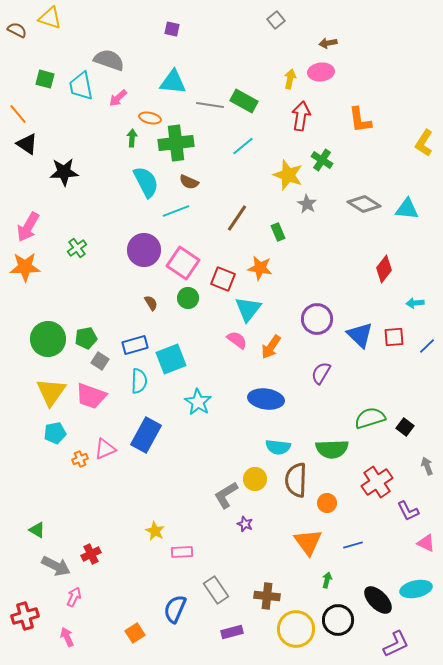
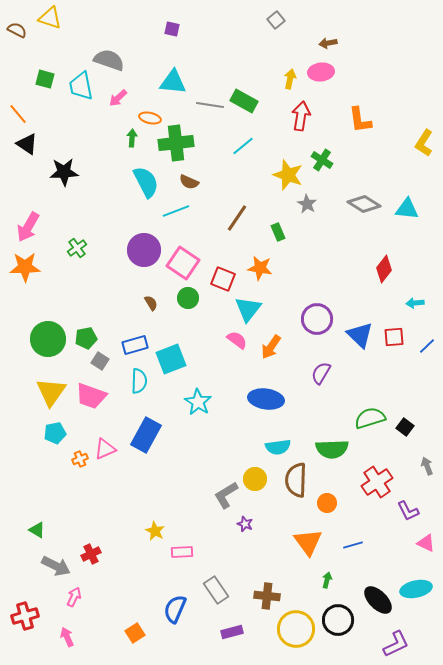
cyan semicircle at (278, 447): rotated 15 degrees counterclockwise
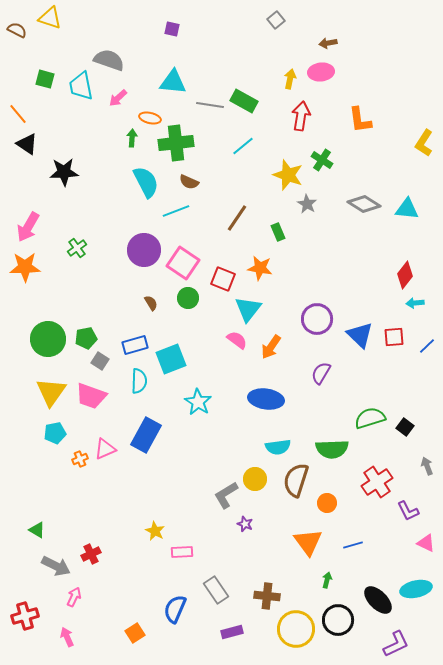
red diamond at (384, 269): moved 21 px right, 6 px down
brown semicircle at (296, 480): rotated 16 degrees clockwise
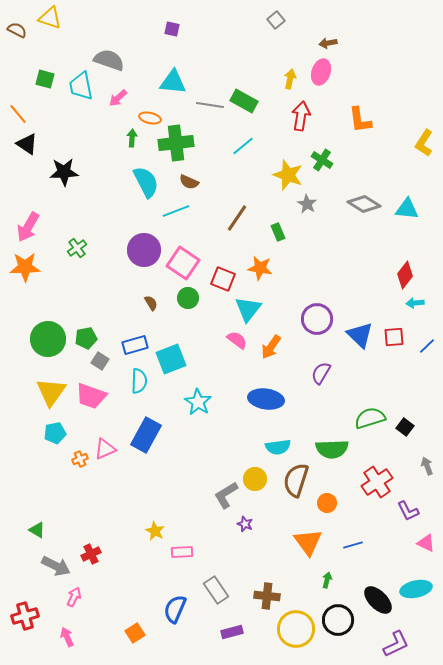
pink ellipse at (321, 72): rotated 65 degrees counterclockwise
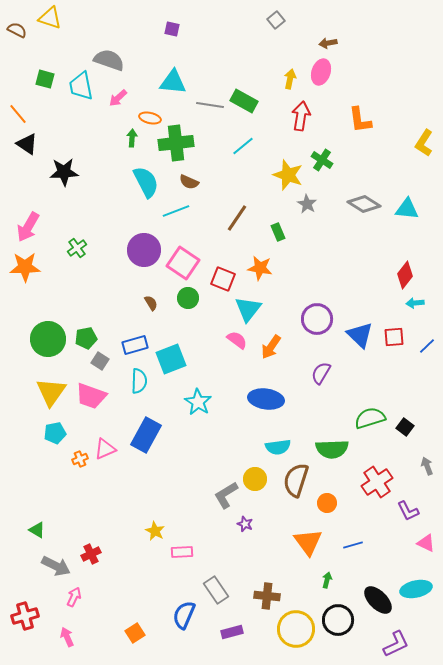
blue semicircle at (175, 609): moved 9 px right, 6 px down
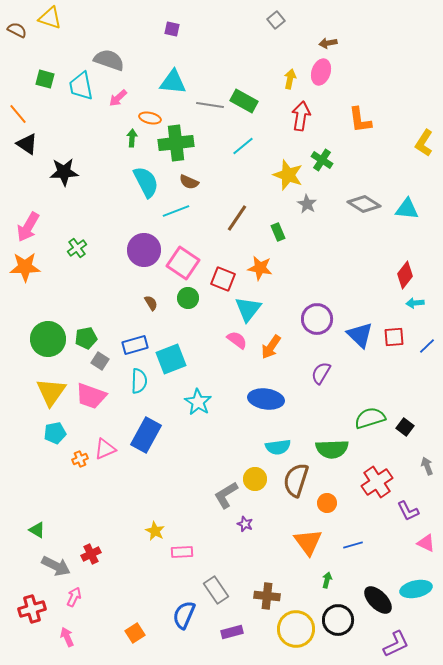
red cross at (25, 616): moved 7 px right, 7 px up
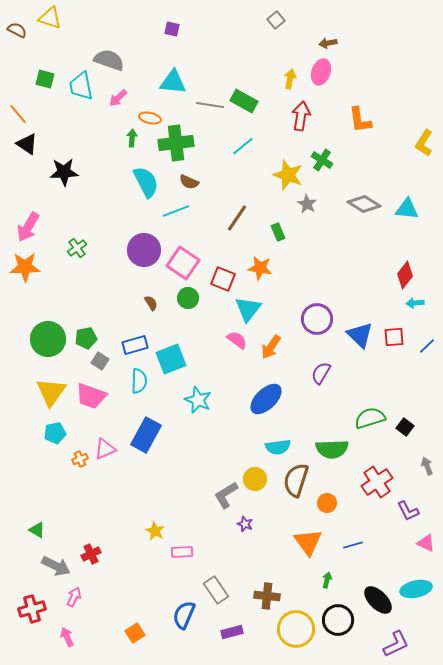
blue ellipse at (266, 399): rotated 52 degrees counterclockwise
cyan star at (198, 402): moved 2 px up; rotated 8 degrees counterclockwise
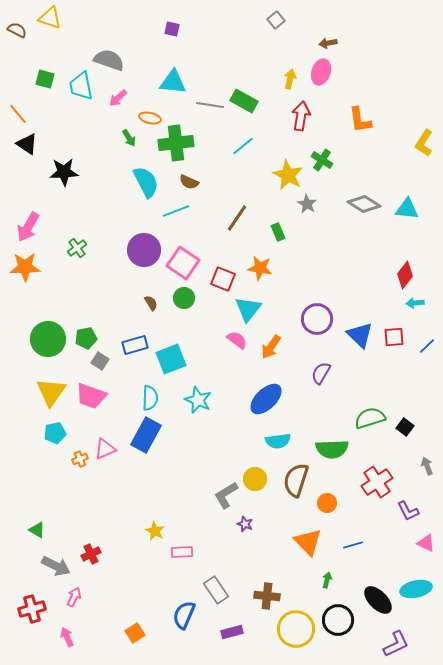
green arrow at (132, 138): moved 3 px left; rotated 144 degrees clockwise
yellow star at (288, 175): rotated 8 degrees clockwise
green circle at (188, 298): moved 4 px left
cyan semicircle at (139, 381): moved 11 px right, 17 px down
cyan semicircle at (278, 447): moved 6 px up
orange triangle at (308, 542): rotated 8 degrees counterclockwise
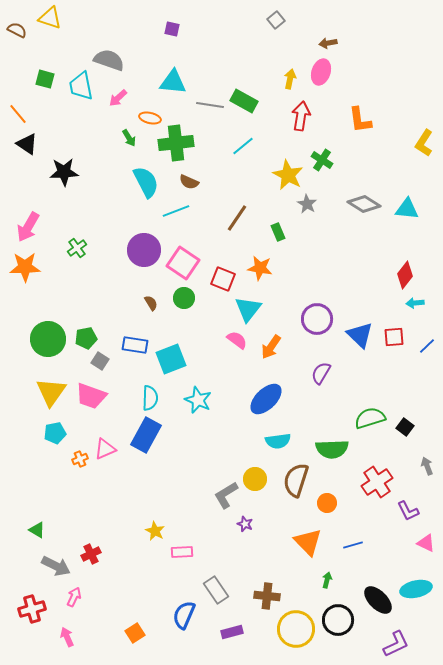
blue rectangle at (135, 345): rotated 25 degrees clockwise
